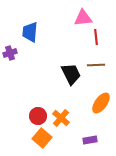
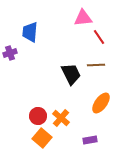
red line: moved 3 px right; rotated 28 degrees counterclockwise
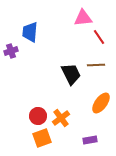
purple cross: moved 1 px right, 2 px up
orange cross: rotated 12 degrees clockwise
orange square: rotated 30 degrees clockwise
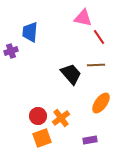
pink triangle: rotated 18 degrees clockwise
black trapezoid: rotated 15 degrees counterclockwise
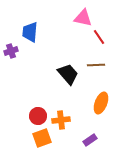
black trapezoid: moved 3 px left
orange ellipse: rotated 15 degrees counterclockwise
orange cross: moved 2 px down; rotated 30 degrees clockwise
purple rectangle: rotated 24 degrees counterclockwise
